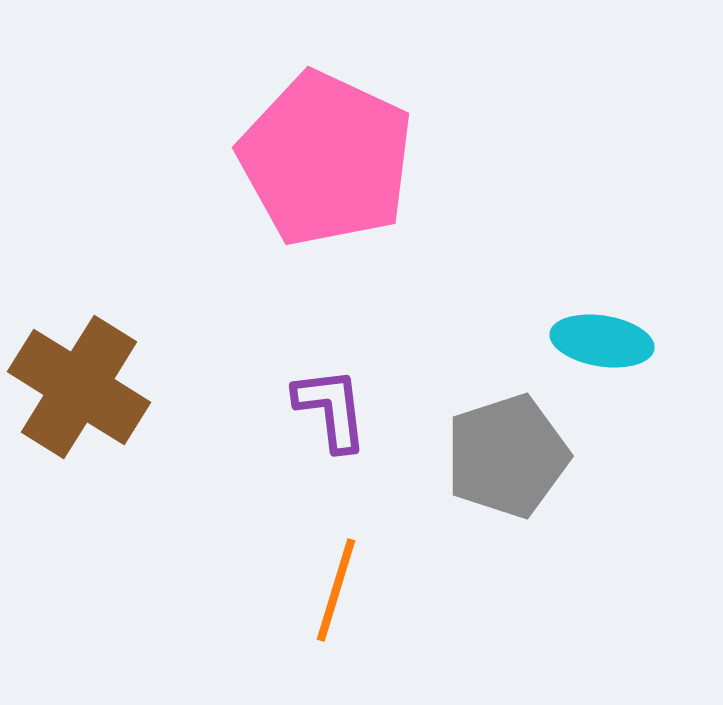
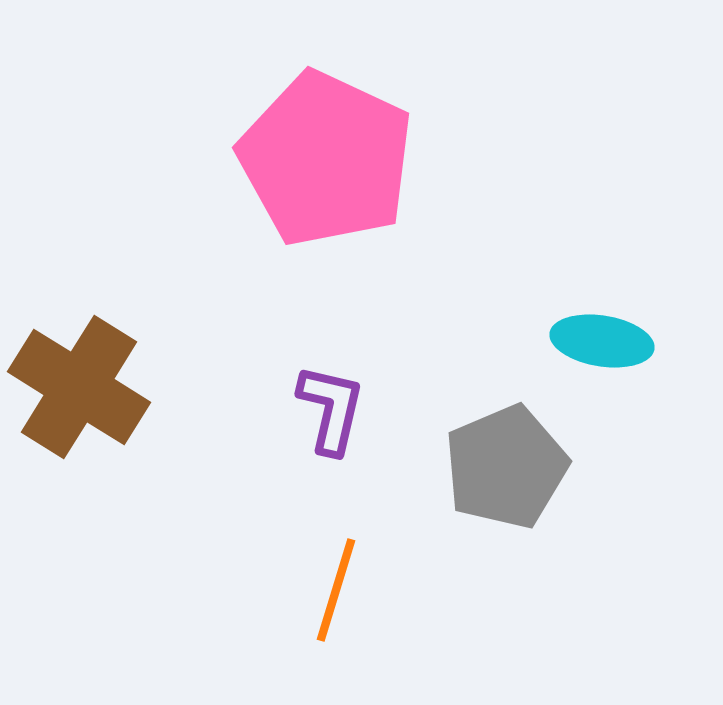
purple L-shape: rotated 20 degrees clockwise
gray pentagon: moved 1 px left, 11 px down; rotated 5 degrees counterclockwise
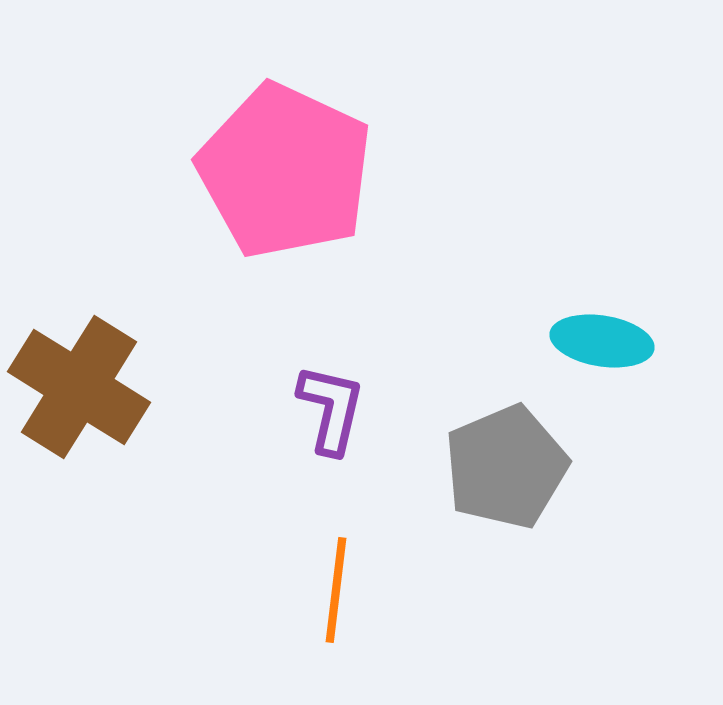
pink pentagon: moved 41 px left, 12 px down
orange line: rotated 10 degrees counterclockwise
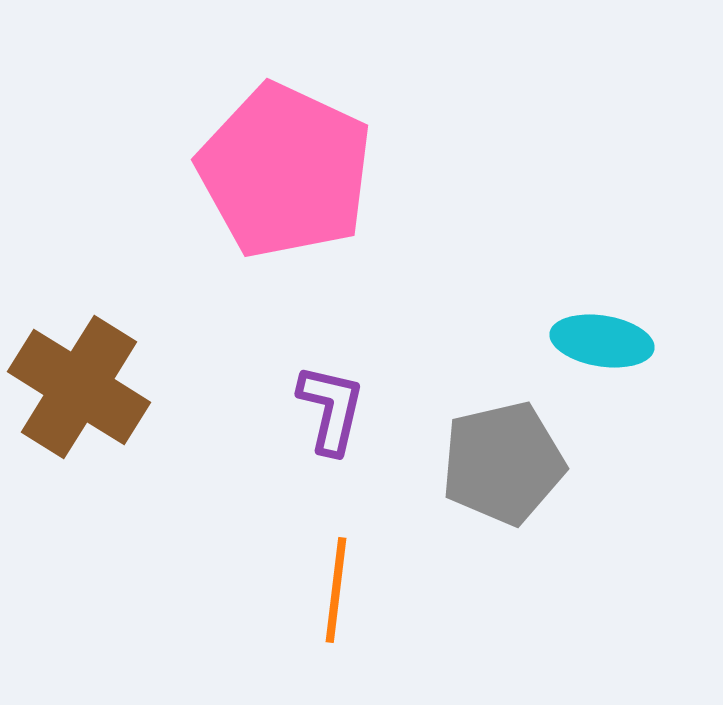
gray pentagon: moved 3 px left, 4 px up; rotated 10 degrees clockwise
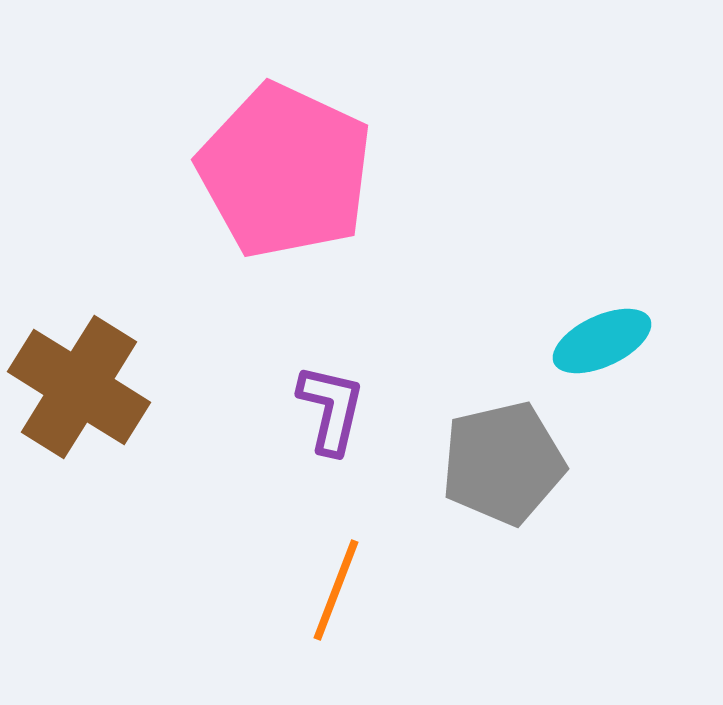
cyan ellipse: rotated 34 degrees counterclockwise
orange line: rotated 14 degrees clockwise
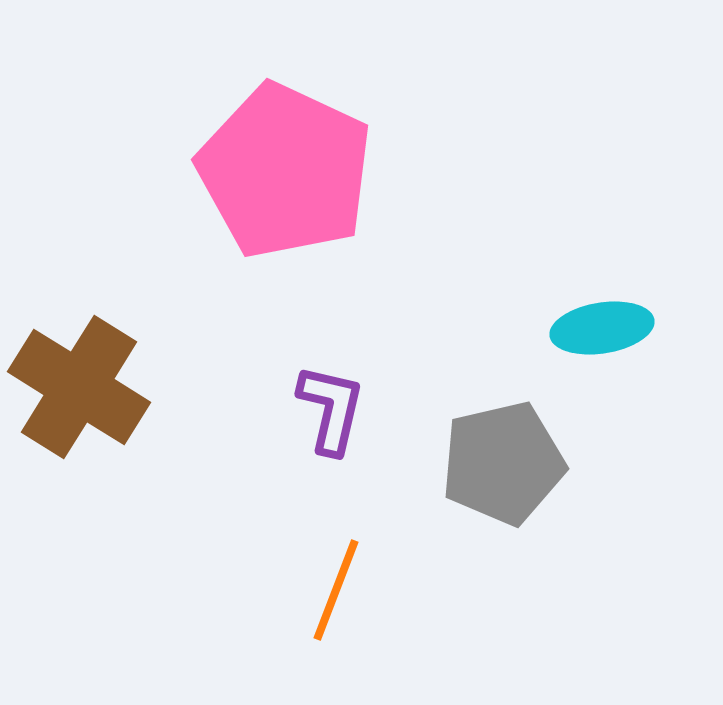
cyan ellipse: moved 13 px up; rotated 16 degrees clockwise
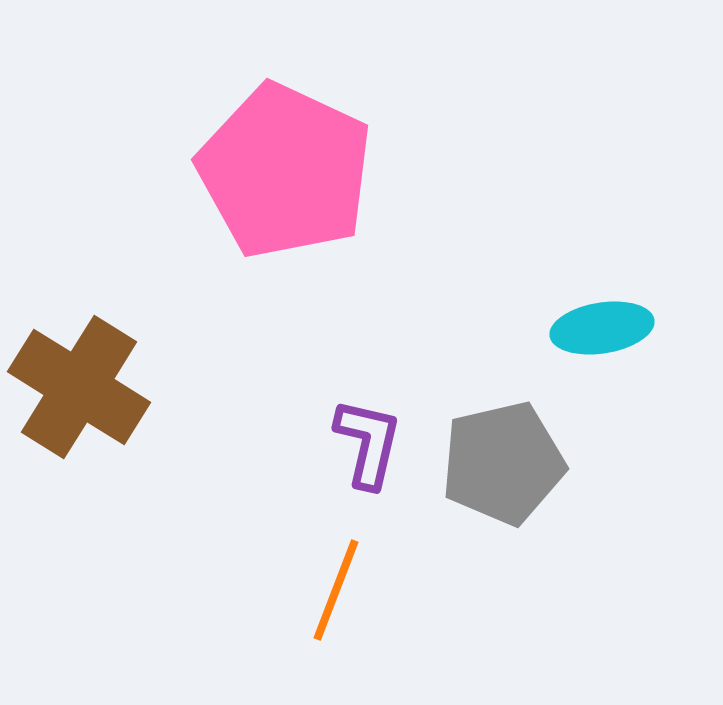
purple L-shape: moved 37 px right, 34 px down
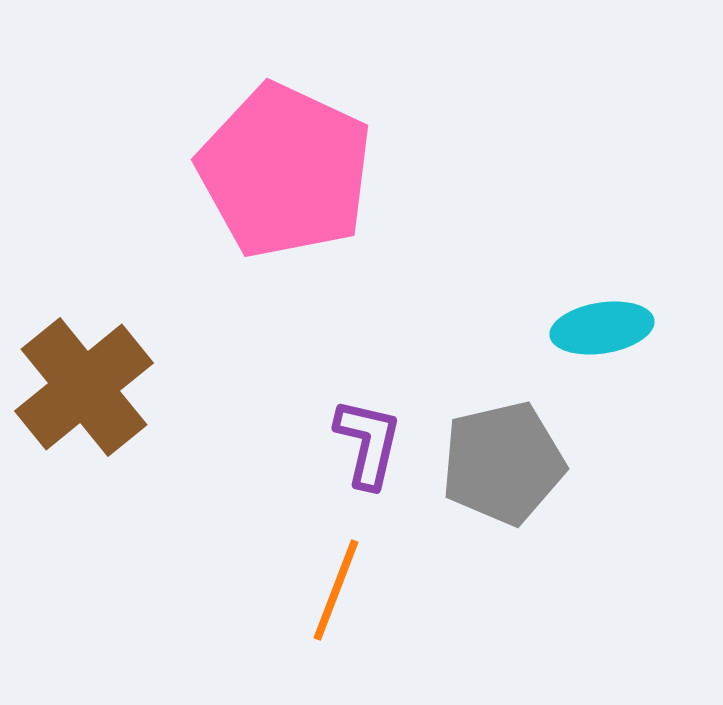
brown cross: moved 5 px right; rotated 19 degrees clockwise
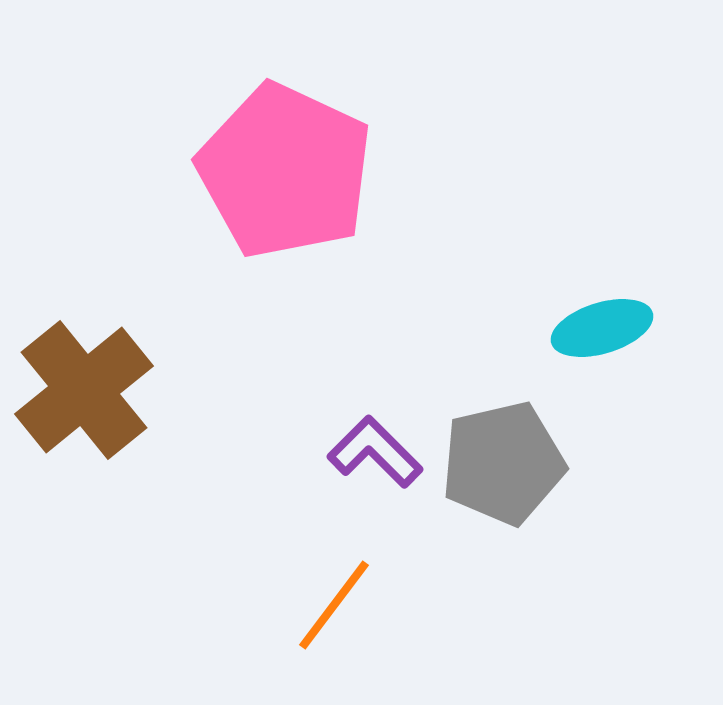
cyan ellipse: rotated 8 degrees counterclockwise
brown cross: moved 3 px down
purple L-shape: moved 7 px right, 9 px down; rotated 58 degrees counterclockwise
orange line: moved 2 px left, 15 px down; rotated 16 degrees clockwise
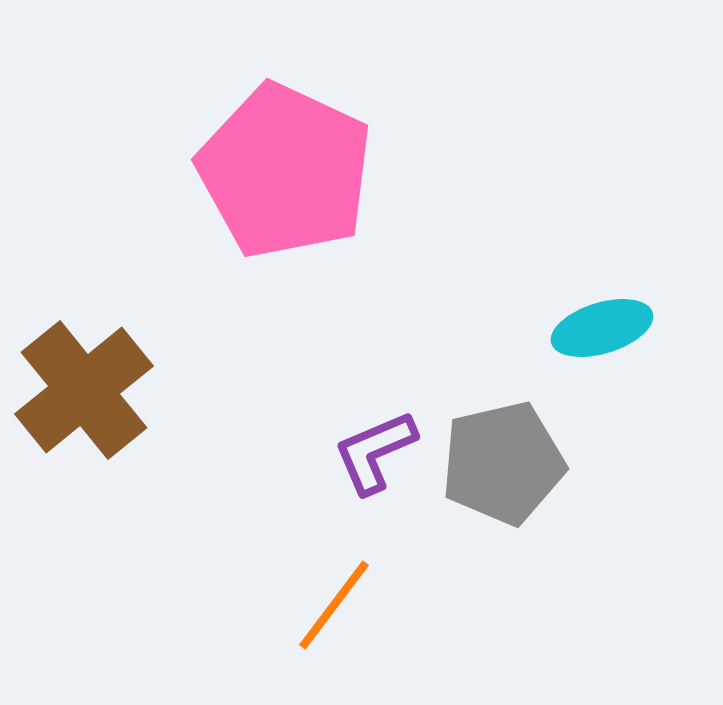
purple L-shape: rotated 68 degrees counterclockwise
